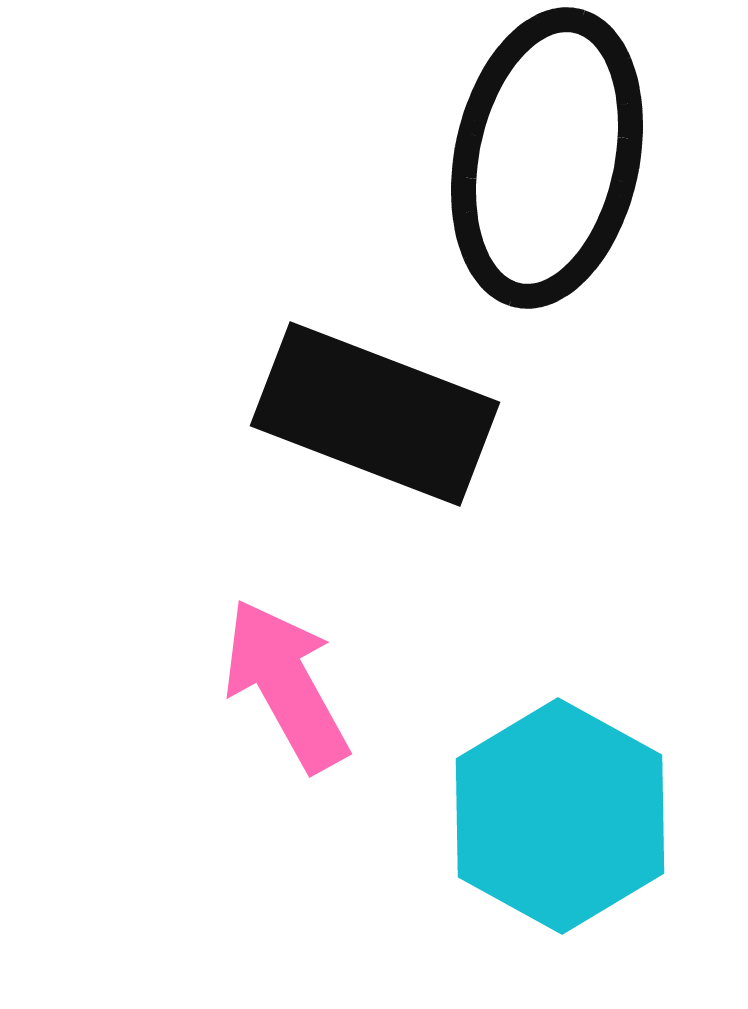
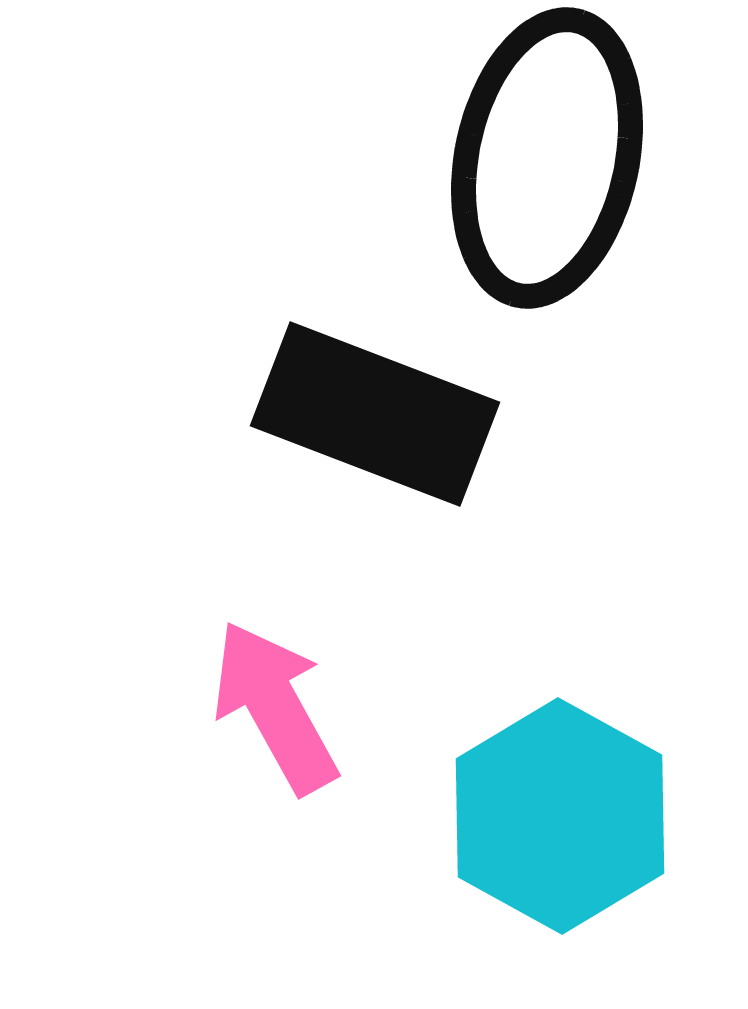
pink arrow: moved 11 px left, 22 px down
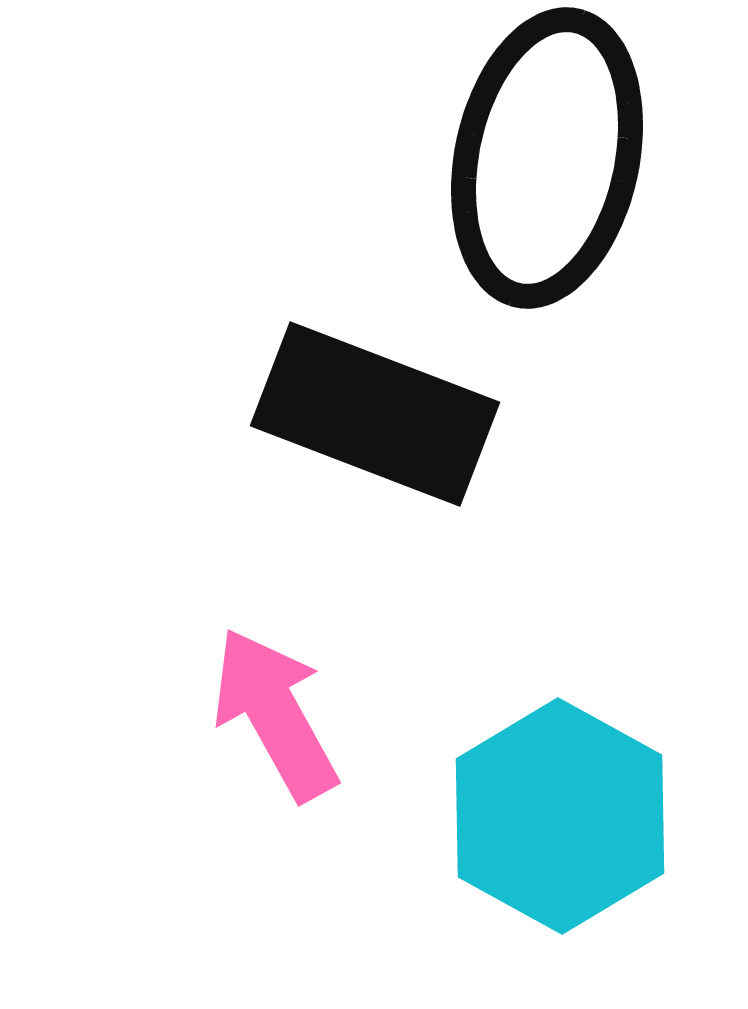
pink arrow: moved 7 px down
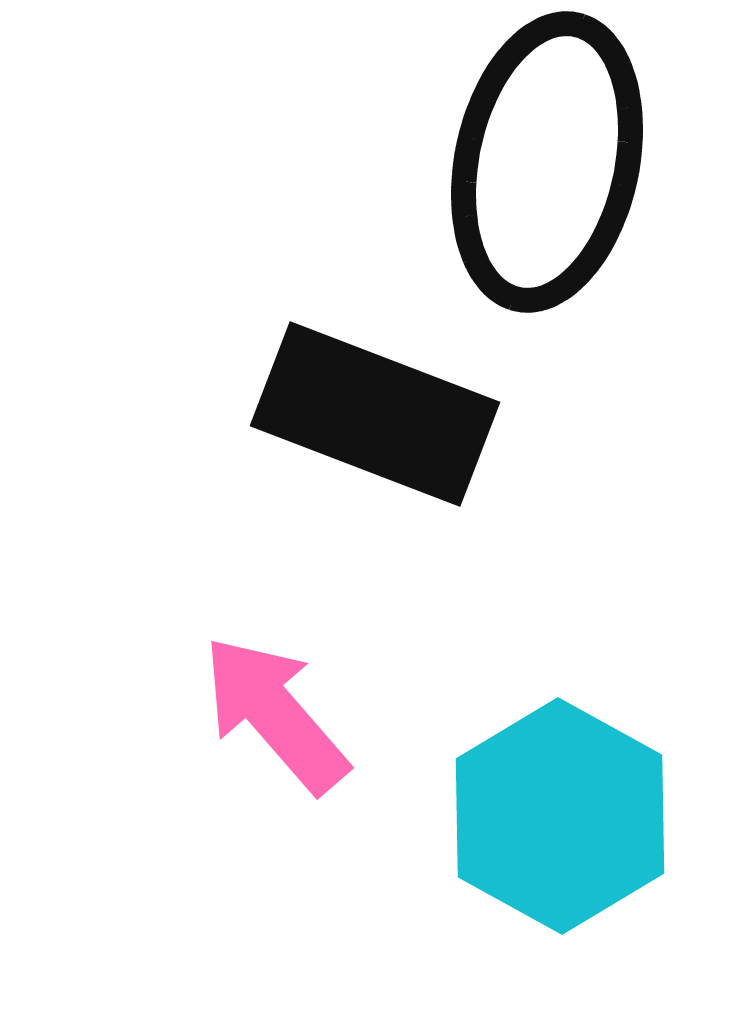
black ellipse: moved 4 px down
pink arrow: rotated 12 degrees counterclockwise
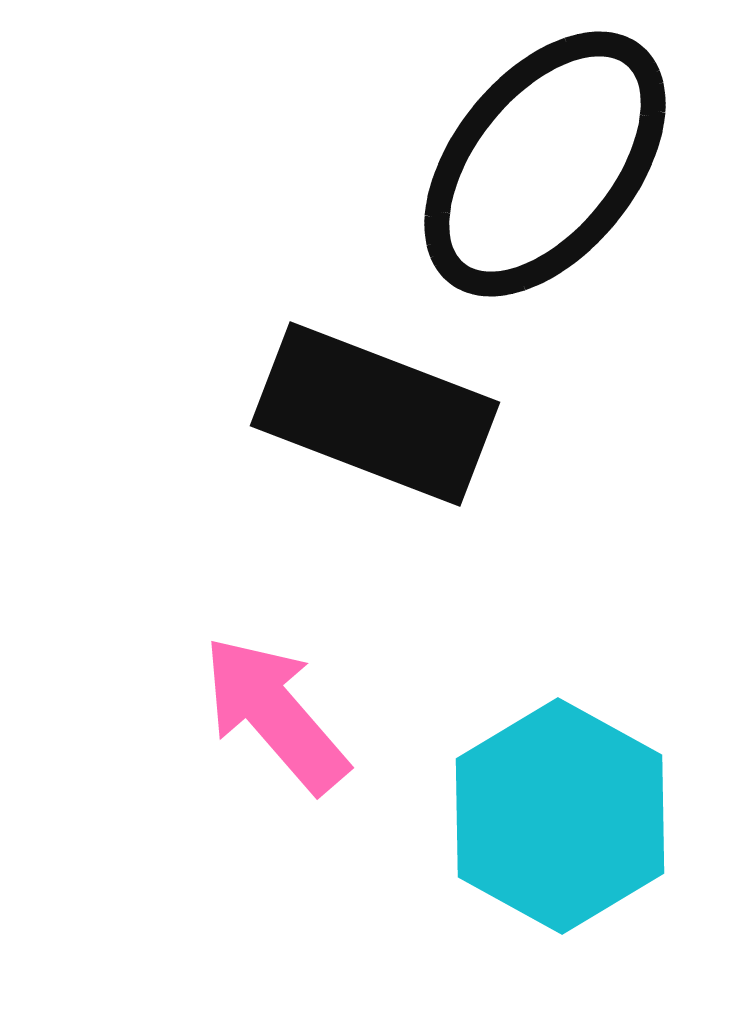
black ellipse: moved 2 px left, 2 px down; rotated 27 degrees clockwise
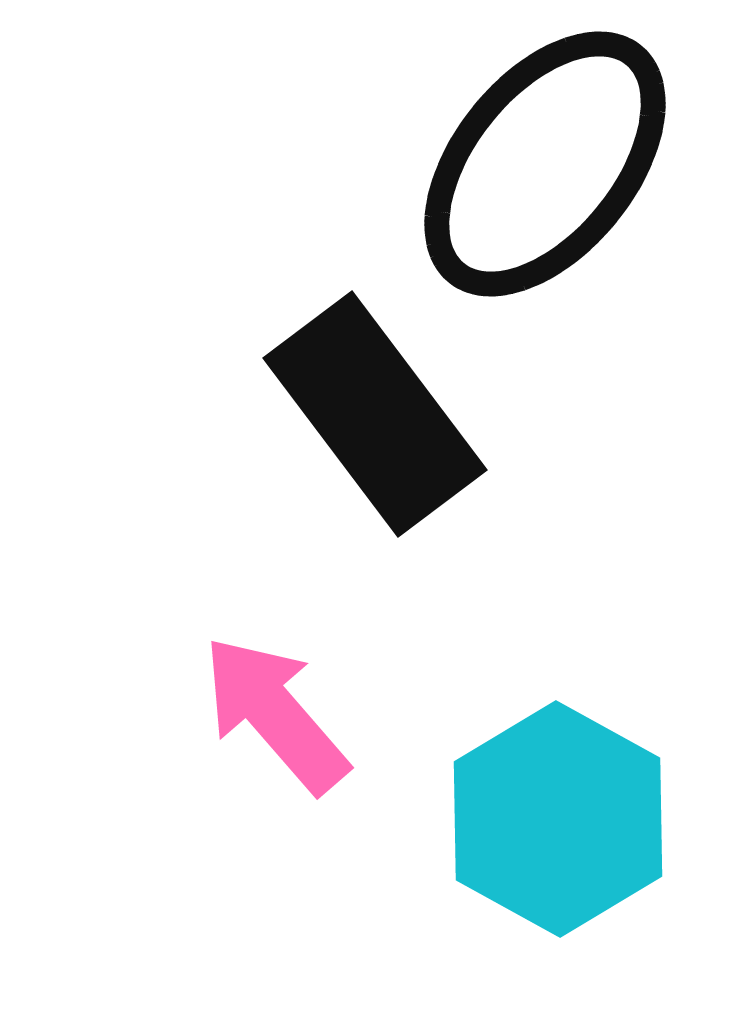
black rectangle: rotated 32 degrees clockwise
cyan hexagon: moved 2 px left, 3 px down
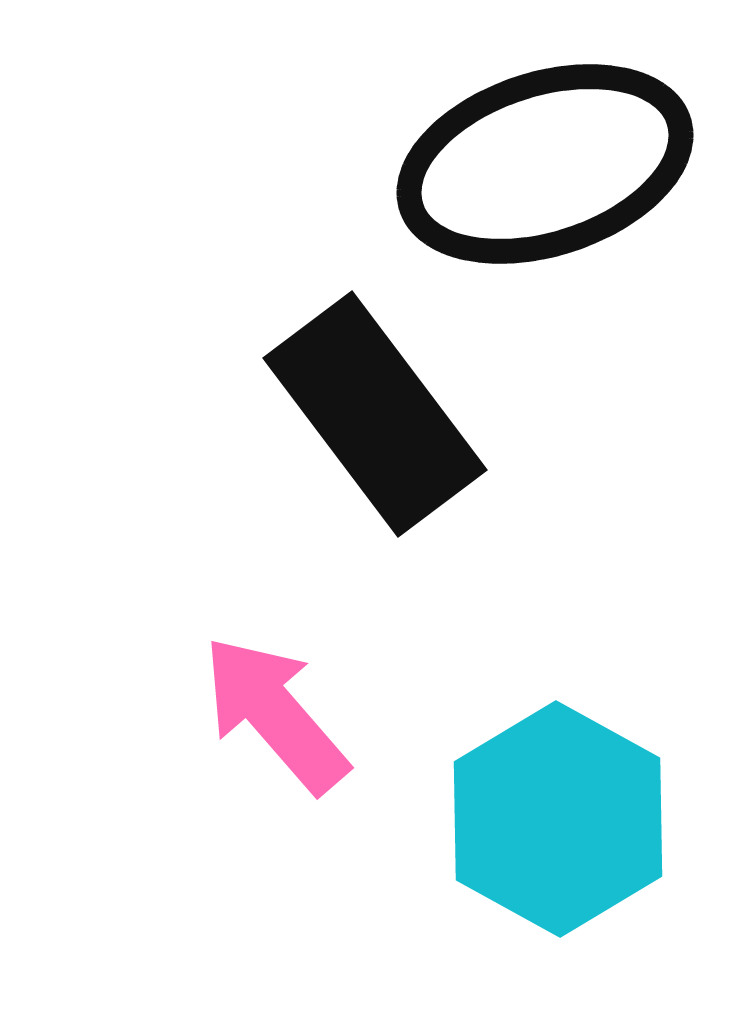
black ellipse: rotated 33 degrees clockwise
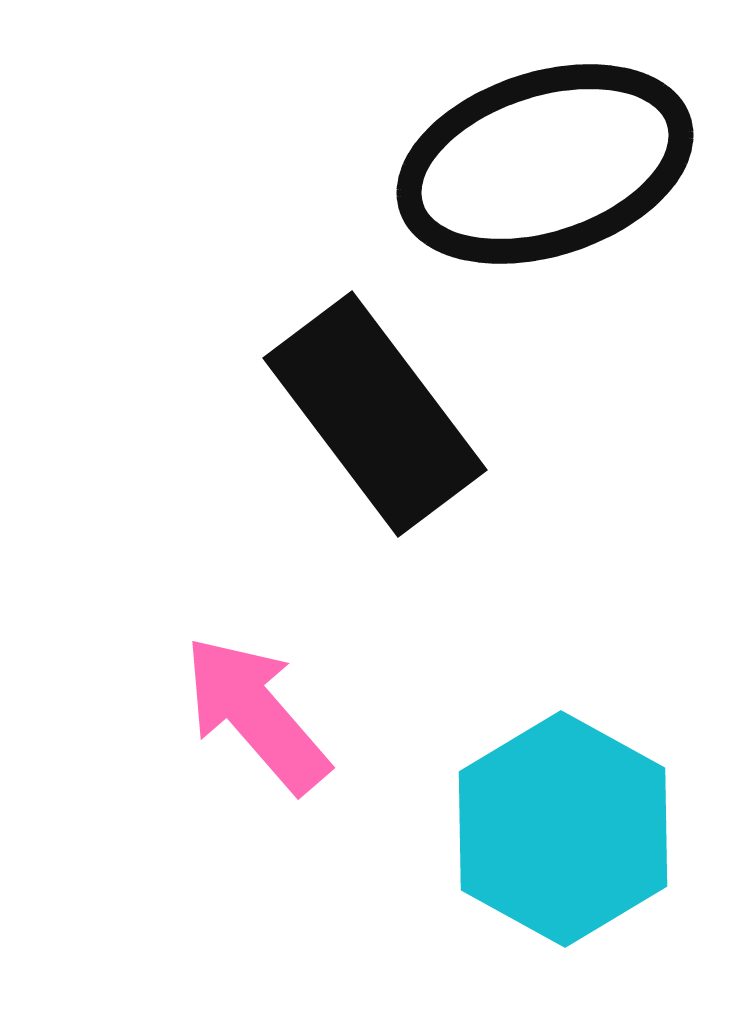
pink arrow: moved 19 px left
cyan hexagon: moved 5 px right, 10 px down
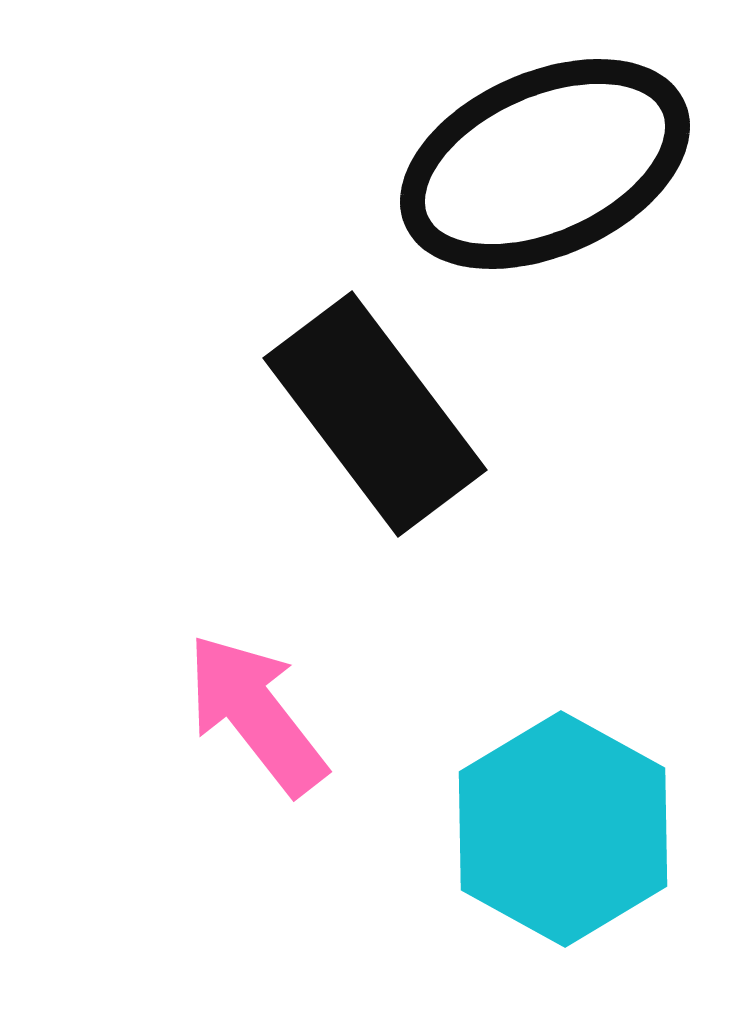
black ellipse: rotated 6 degrees counterclockwise
pink arrow: rotated 3 degrees clockwise
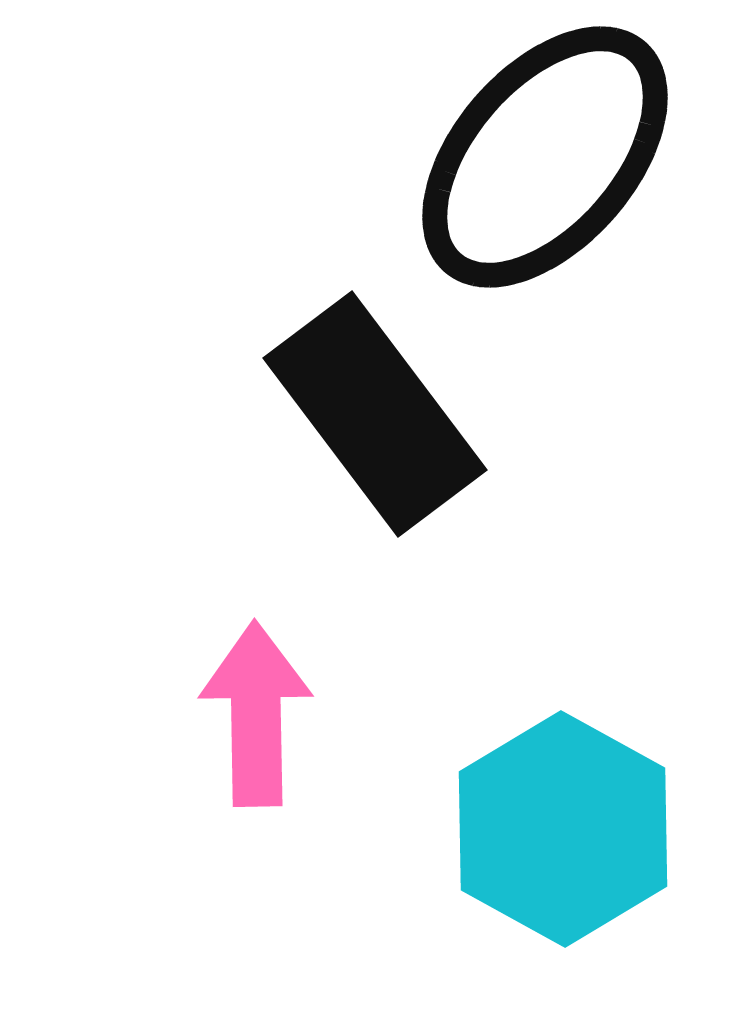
black ellipse: moved 7 px up; rotated 25 degrees counterclockwise
pink arrow: rotated 37 degrees clockwise
